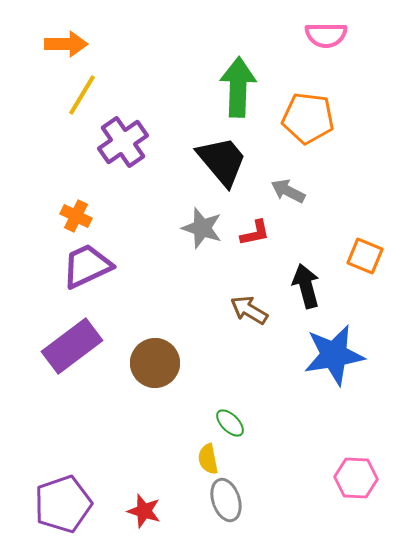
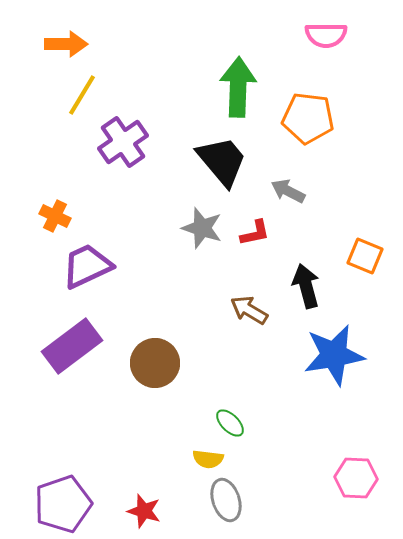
orange cross: moved 21 px left
yellow semicircle: rotated 72 degrees counterclockwise
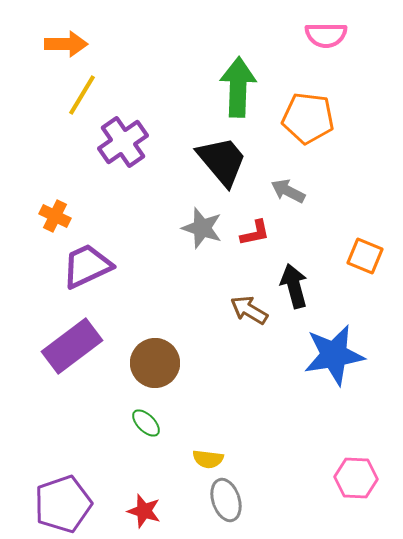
black arrow: moved 12 px left
green ellipse: moved 84 px left
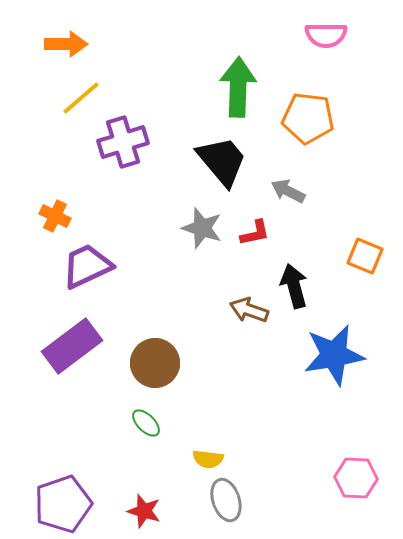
yellow line: moved 1 px left, 3 px down; rotated 18 degrees clockwise
purple cross: rotated 18 degrees clockwise
brown arrow: rotated 12 degrees counterclockwise
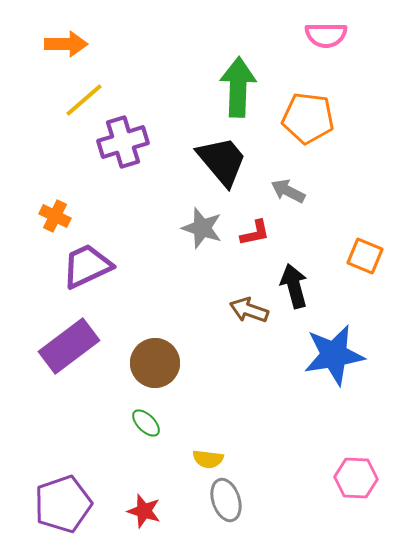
yellow line: moved 3 px right, 2 px down
purple rectangle: moved 3 px left
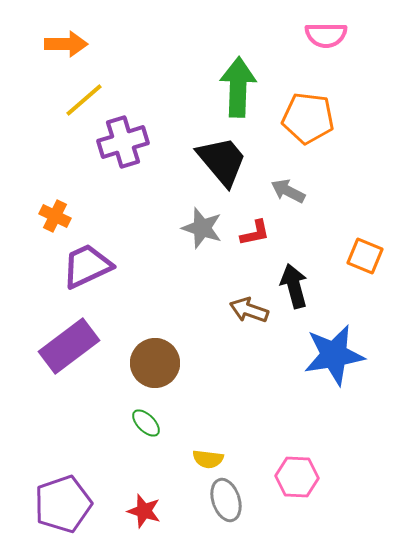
pink hexagon: moved 59 px left, 1 px up
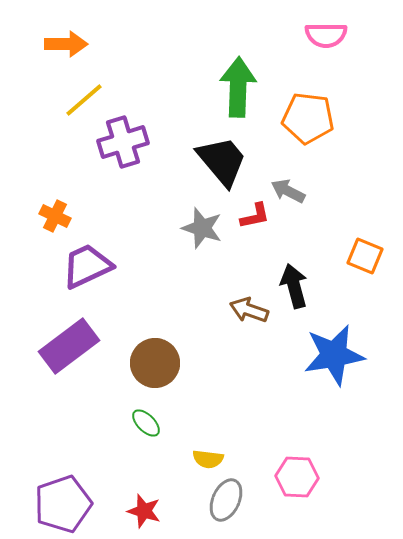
red L-shape: moved 17 px up
gray ellipse: rotated 42 degrees clockwise
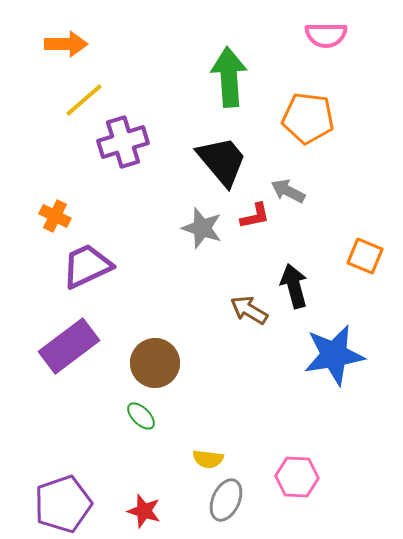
green arrow: moved 9 px left, 10 px up; rotated 6 degrees counterclockwise
brown arrow: rotated 12 degrees clockwise
green ellipse: moved 5 px left, 7 px up
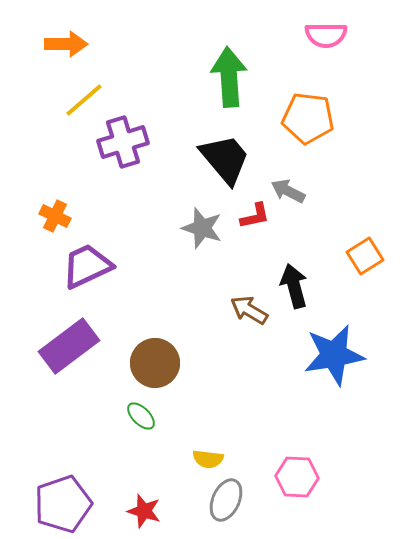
black trapezoid: moved 3 px right, 2 px up
orange square: rotated 36 degrees clockwise
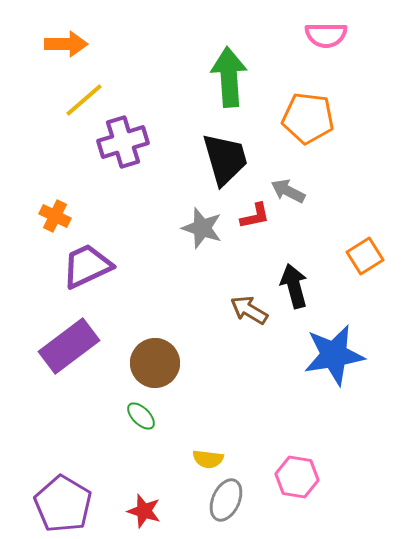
black trapezoid: rotated 24 degrees clockwise
pink hexagon: rotated 6 degrees clockwise
purple pentagon: rotated 22 degrees counterclockwise
